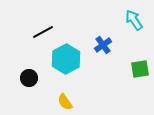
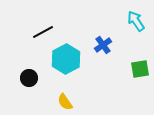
cyan arrow: moved 2 px right, 1 px down
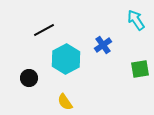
cyan arrow: moved 1 px up
black line: moved 1 px right, 2 px up
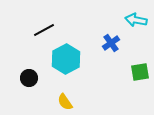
cyan arrow: rotated 45 degrees counterclockwise
blue cross: moved 8 px right, 2 px up
green square: moved 3 px down
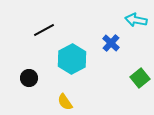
blue cross: rotated 12 degrees counterclockwise
cyan hexagon: moved 6 px right
green square: moved 6 px down; rotated 30 degrees counterclockwise
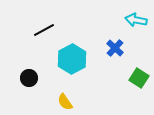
blue cross: moved 4 px right, 5 px down
green square: moved 1 px left; rotated 18 degrees counterclockwise
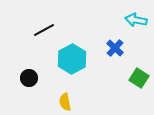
yellow semicircle: rotated 24 degrees clockwise
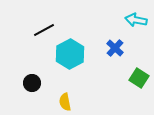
cyan hexagon: moved 2 px left, 5 px up
black circle: moved 3 px right, 5 px down
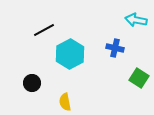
blue cross: rotated 30 degrees counterclockwise
